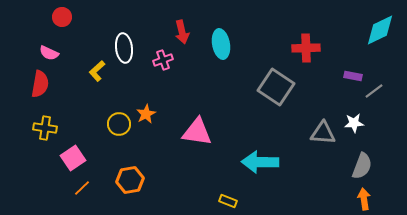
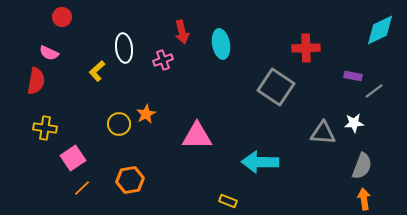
red semicircle: moved 4 px left, 3 px up
pink triangle: moved 4 px down; rotated 8 degrees counterclockwise
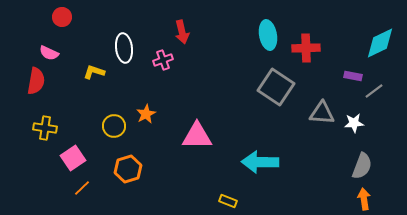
cyan diamond: moved 13 px down
cyan ellipse: moved 47 px right, 9 px up
yellow L-shape: moved 3 px left, 1 px down; rotated 60 degrees clockwise
yellow circle: moved 5 px left, 2 px down
gray triangle: moved 1 px left, 20 px up
orange hexagon: moved 2 px left, 11 px up; rotated 8 degrees counterclockwise
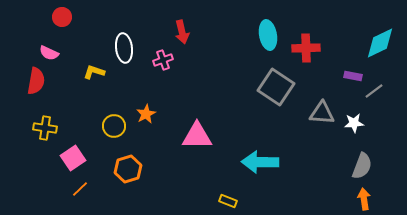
orange line: moved 2 px left, 1 px down
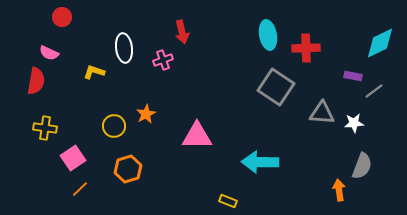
orange arrow: moved 25 px left, 9 px up
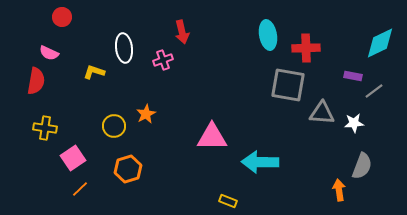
gray square: moved 12 px right, 2 px up; rotated 24 degrees counterclockwise
pink triangle: moved 15 px right, 1 px down
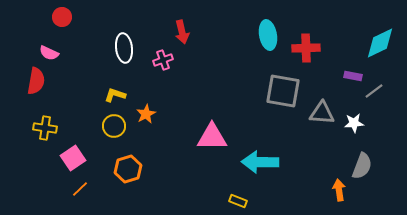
yellow L-shape: moved 21 px right, 23 px down
gray square: moved 5 px left, 6 px down
yellow rectangle: moved 10 px right
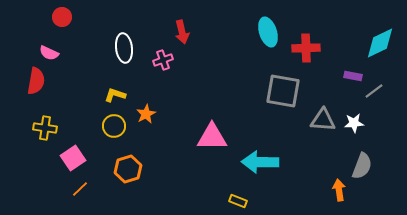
cyan ellipse: moved 3 px up; rotated 8 degrees counterclockwise
gray triangle: moved 1 px right, 7 px down
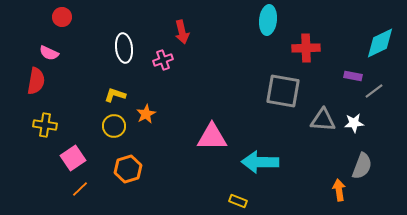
cyan ellipse: moved 12 px up; rotated 24 degrees clockwise
yellow cross: moved 3 px up
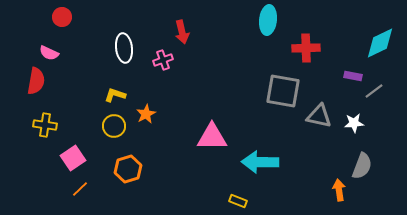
gray triangle: moved 4 px left, 4 px up; rotated 8 degrees clockwise
